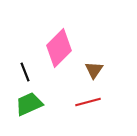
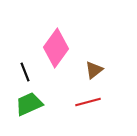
pink diamond: moved 3 px left; rotated 9 degrees counterclockwise
brown triangle: rotated 18 degrees clockwise
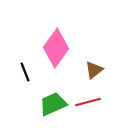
green trapezoid: moved 24 px right
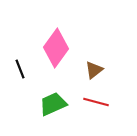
black line: moved 5 px left, 3 px up
red line: moved 8 px right; rotated 30 degrees clockwise
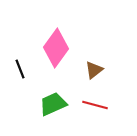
red line: moved 1 px left, 3 px down
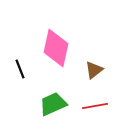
pink diamond: rotated 24 degrees counterclockwise
red line: moved 1 px down; rotated 25 degrees counterclockwise
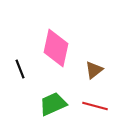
red line: rotated 25 degrees clockwise
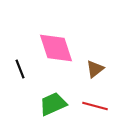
pink diamond: rotated 30 degrees counterclockwise
brown triangle: moved 1 px right, 1 px up
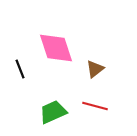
green trapezoid: moved 8 px down
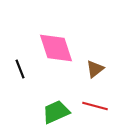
green trapezoid: moved 3 px right
